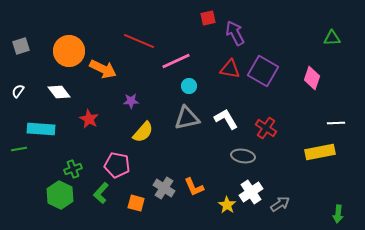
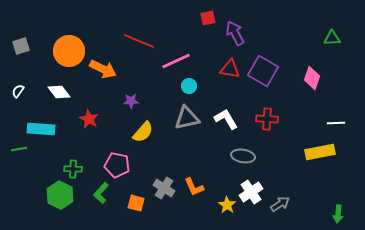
red cross: moved 1 px right, 9 px up; rotated 30 degrees counterclockwise
green cross: rotated 24 degrees clockwise
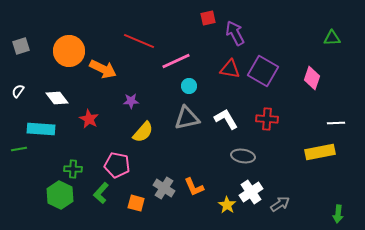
white diamond: moved 2 px left, 6 px down
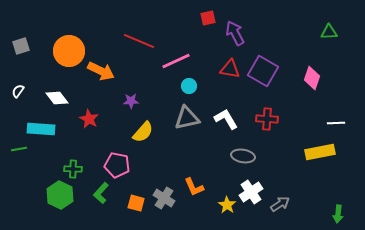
green triangle: moved 3 px left, 6 px up
orange arrow: moved 2 px left, 2 px down
gray cross: moved 10 px down
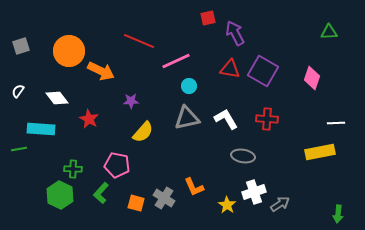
white cross: moved 3 px right; rotated 15 degrees clockwise
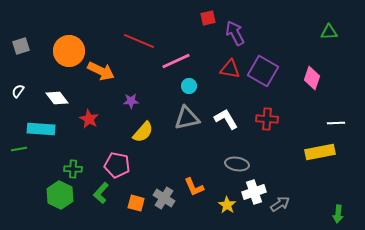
gray ellipse: moved 6 px left, 8 px down
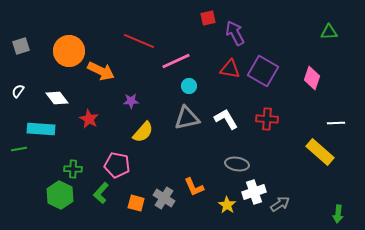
yellow rectangle: rotated 52 degrees clockwise
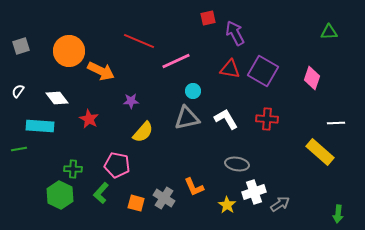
cyan circle: moved 4 px right, 5 px down
cyan rectangle: moved 1 px left, 3 px up
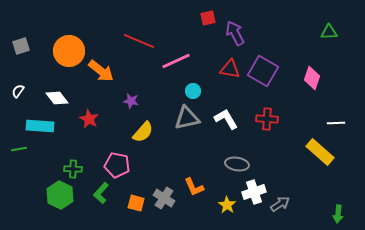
orange arrow: rotated 12 degrees clockwise
purple star: rotated 14 degrees clockwise
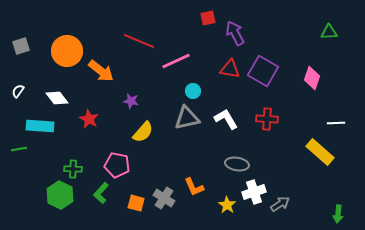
orange circle: moved 2 px left
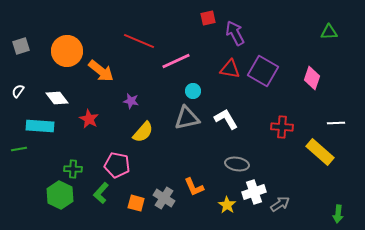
red cross: moved 15 px right, 8 px down
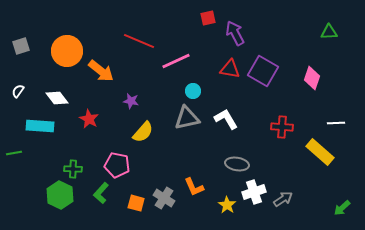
green line: moved 5 px left, 4 px down
gray arrow: moved 3 px right, 5 px up
green arrow: moved 4 px right, 6 px up; rotated 42 degrees clockwise
